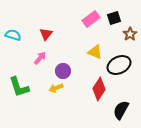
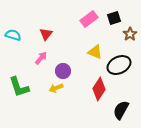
pink rectangle: moved 2 px left
pink arrow: moved 1 px right
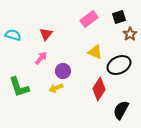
black square: moved 5 px right, 1 px up
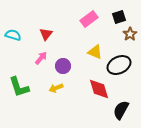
purple circle: moved 5 px up
red diamond: rotated 50 degrees counterclockwise
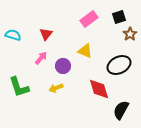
yellow triangle: moved 10 px left, 1 px up
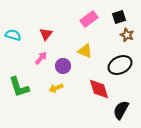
brown star: moved 3 px left, 1 px down; rotated 16 degrees counterclockwise
black ellipse: moved 1 px right
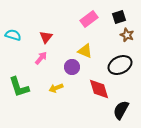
red triangle: moved 3 px down
purple circle: moved 9 px right, 1 px down
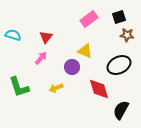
brown star: rotated 16 degrees counterclockwise
black ellipse: moved 1 px left
